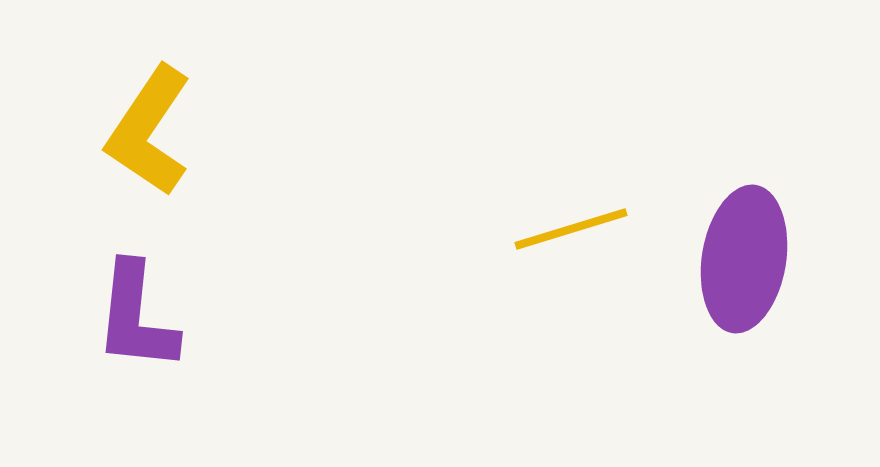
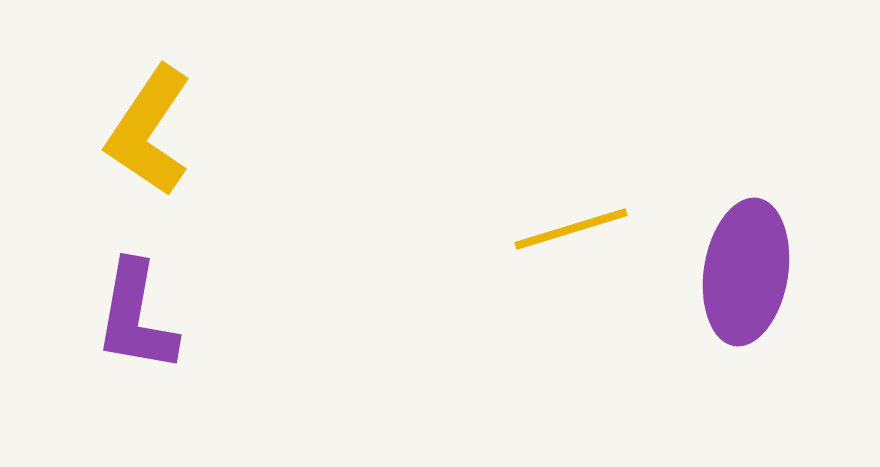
purple ellipse: moved 2 px right, 13 px down
purple L-shape: rotated 4 degrees clockwise
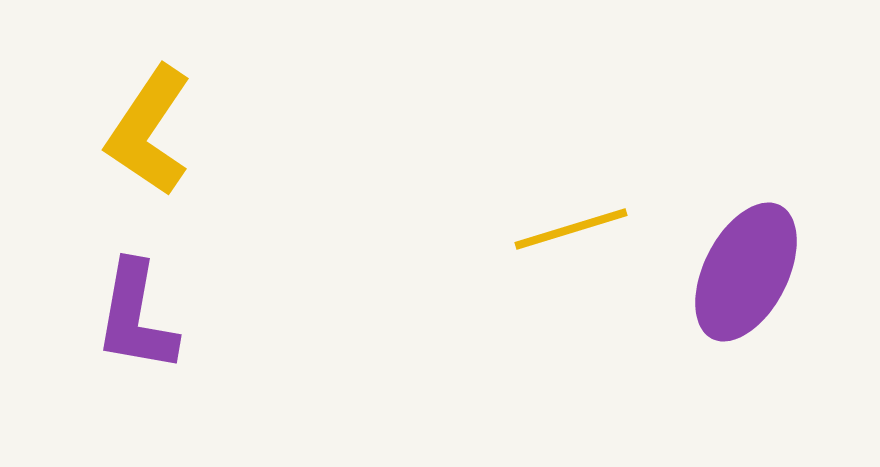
purple ellipse: rotated 18 degrees clockwise
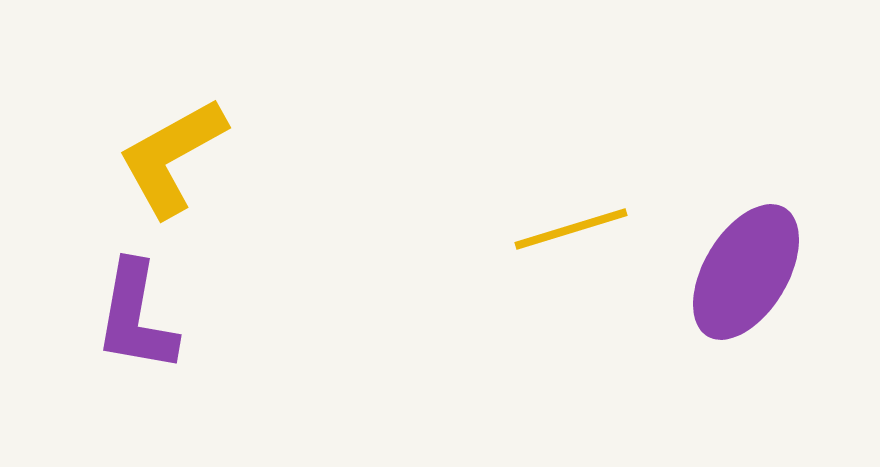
yellow L-shape: moved 23 px right, 26 px down; rotated 27 degrees clockwise
purple ellipse: rotated 4 degrees clockwise
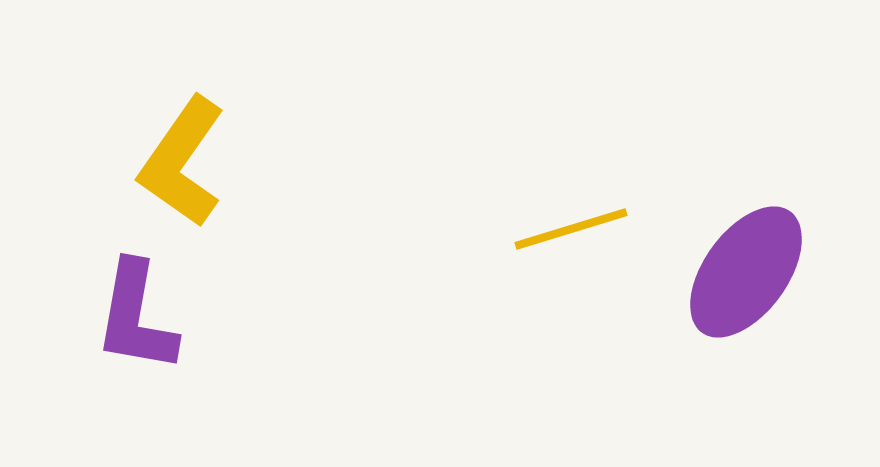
yellow L-shape: moved 10 px right, 5 px down; rotated 26 degrees counterclockwise
purple ellipse: rotated 5 degrees clockwise
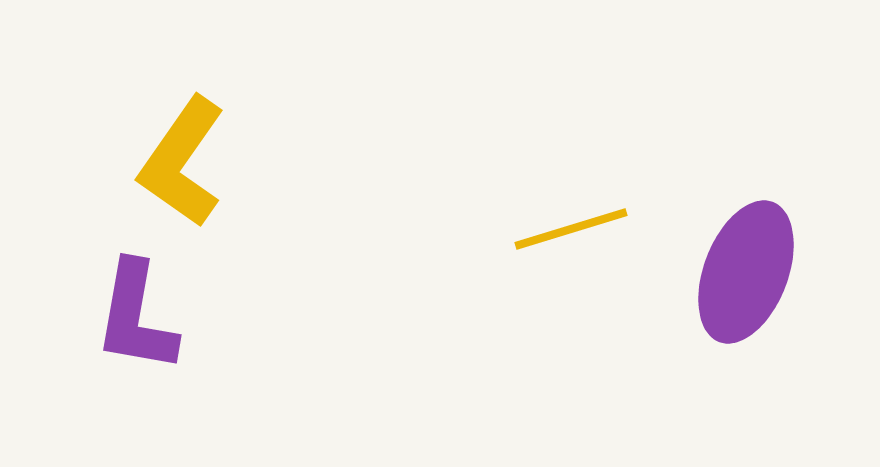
purple ellipse: rotated 15 degrees counterclockwise
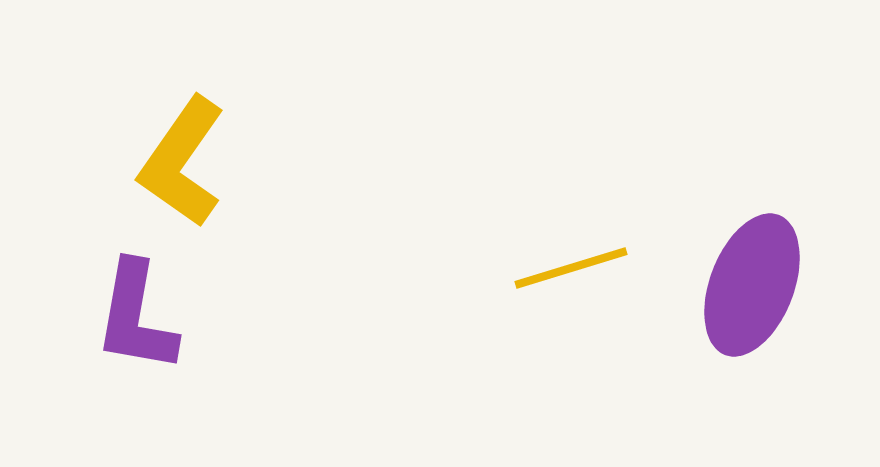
yellow line: moved 39 px down
purple ellipse: moved 6 px right, 13 px down
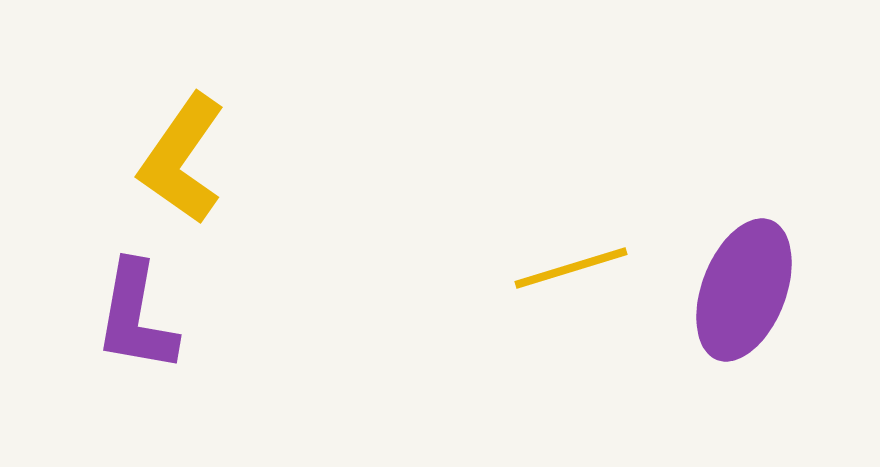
yellow L-shape: moved 3 px up
purple ellipse: moved 8 px left, 5 px down
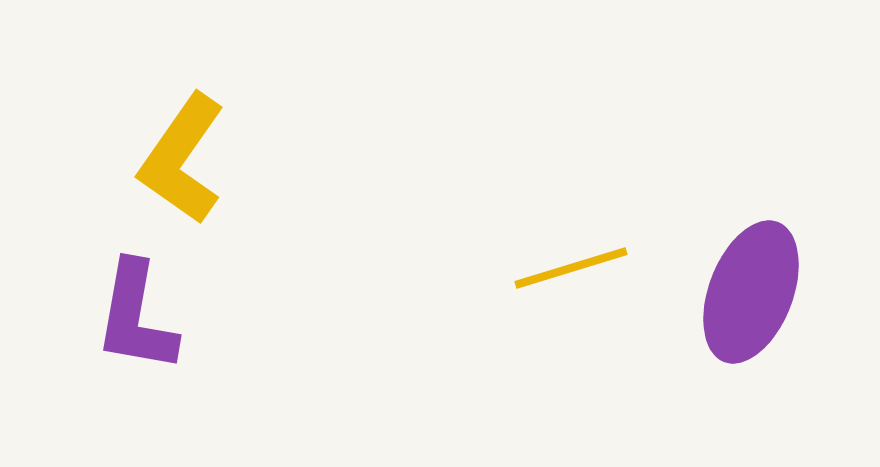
purple ellipse: moved 7 px right, 2 px down
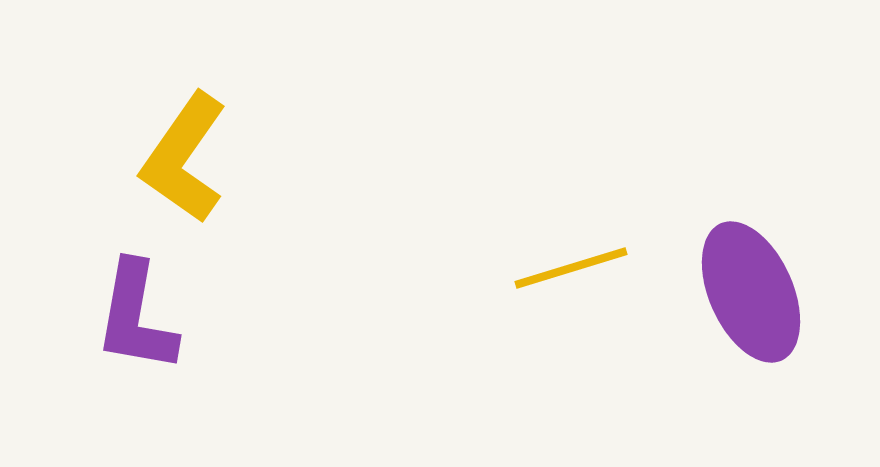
yellow L-shape: moved 2 px right, 1 px up
purple ellipse: rotated 45 degrees counterclockwise
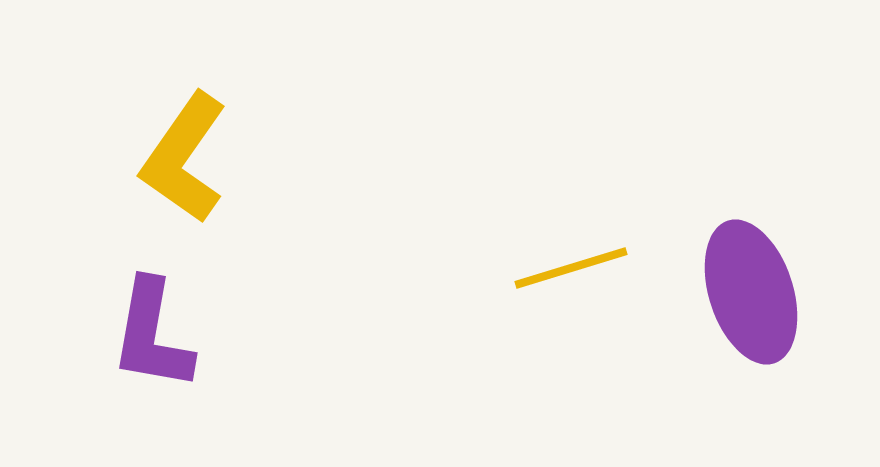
purple ellipse: rotated 6 degrees clockwise
purple L-shape: moved 16 px right, 18 px down
